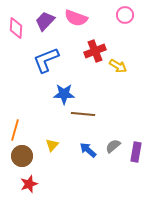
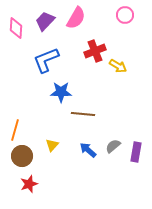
pink semicircle: rotated 80 degrees counterclockwise
blue star: moved 3 px left, 2 px up
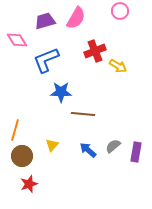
pink circle: moved 5 px left, 4 px up
purple trapezoid: rotated 30 degrees clockwise
pink diamond: moved 1 px right, 12 px down; rotated 35 degrees counterclockwise
